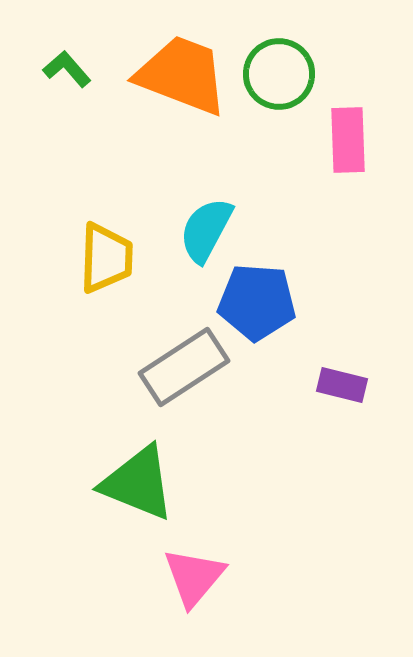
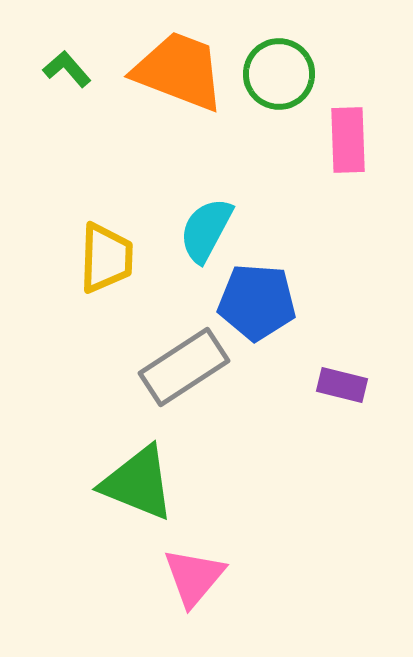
orange trapezoid: moved 3 px left, 4 px up
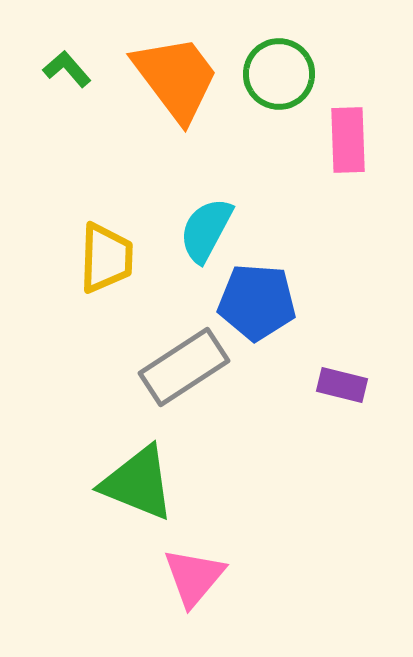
orange trapezoid: moved 3 px left, 7 px down; rotated 32 degrees clockwise
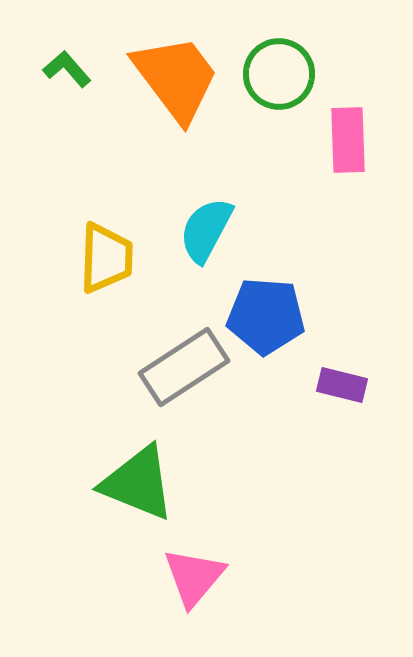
blue pentagon: moved 9 px right, 14 px down
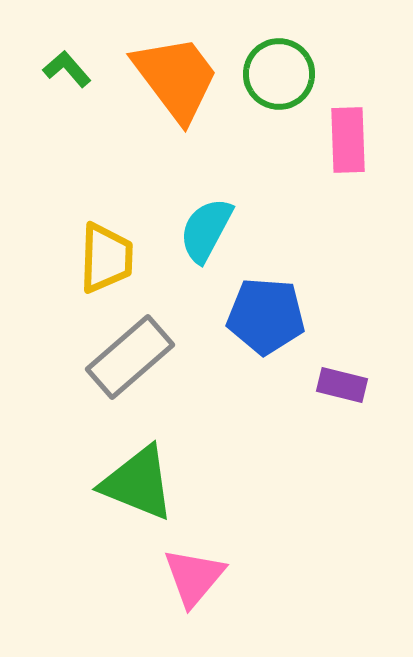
gray rectangle: moved 54 px left, 10 px up; rotated 8 degrees counterclockwise
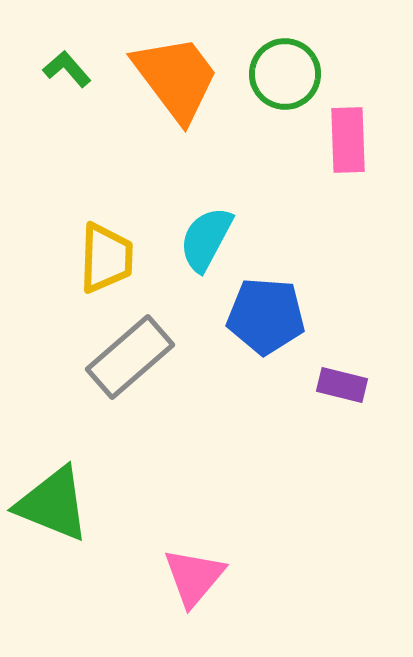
green circle: moved 6 px right
cyan semicircle: moved 9 px down
green triangle: moved 85 px left, 21 px down
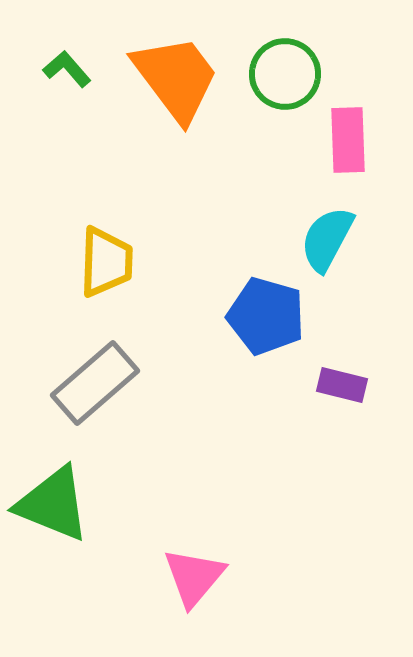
cyan semicircle: moved 121 px right
yellow trapezoid: moved 4 px down
blue pentagon: rotated 12 degrees clockwise
gray rectangle: moved 35 px left, 26 px down
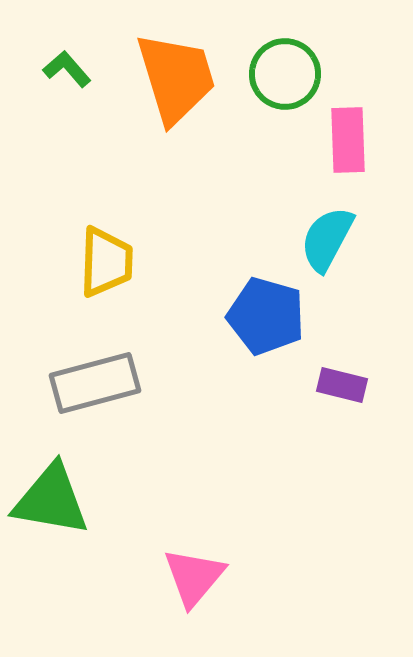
orange trapezoid: rotated 20 degrees clockwise
gray rectangle: rotated 26 degrees clockwise
green triangle: moved 2 px left, 4 px up; rotated 12 degrees counterclockwise
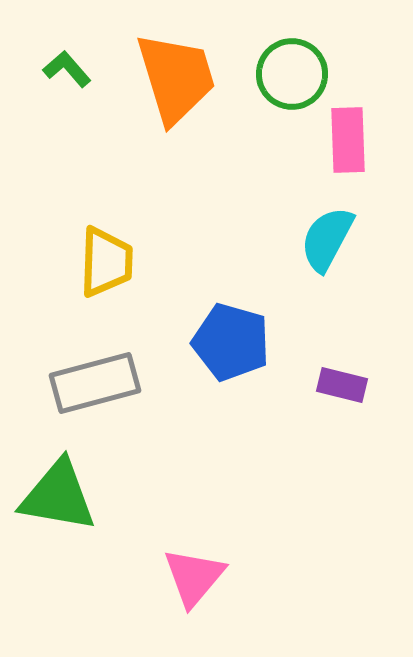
green circle: moved 7 px right
blue pentagon: moved 35 px left, 26 px down
green triangle: moved 7 px right, 4 px up
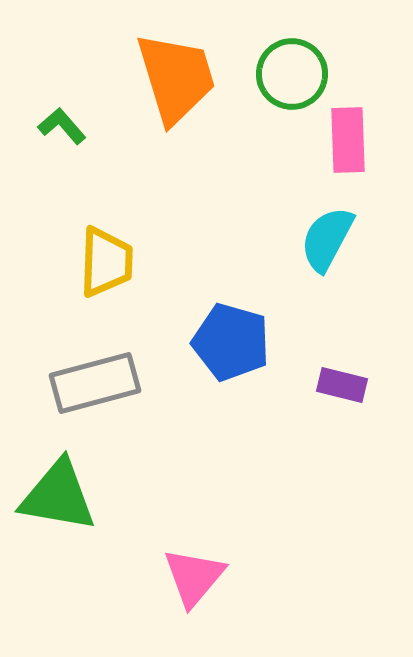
green L-shape: moved 5 px left, 57 px down
